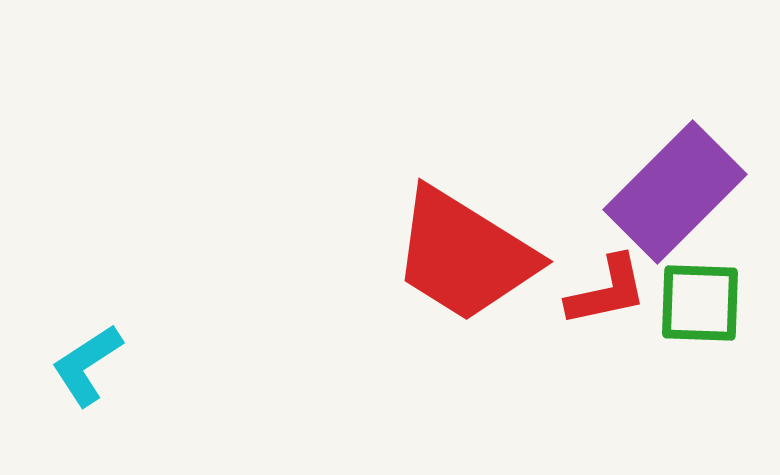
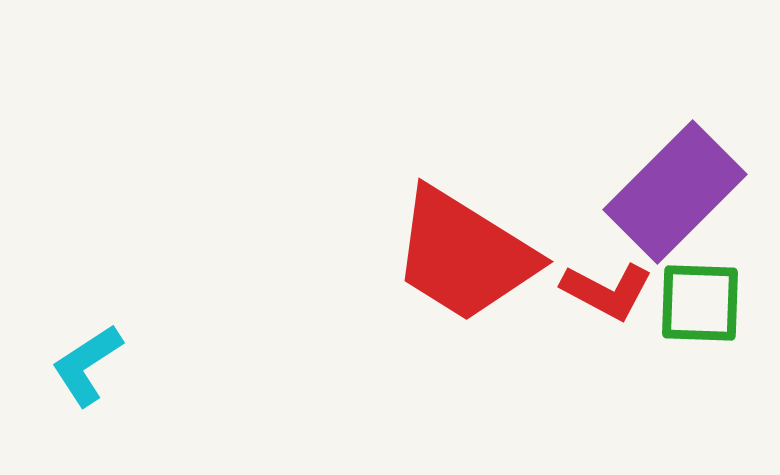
red L-shape: rotated 40 degrees clockwise
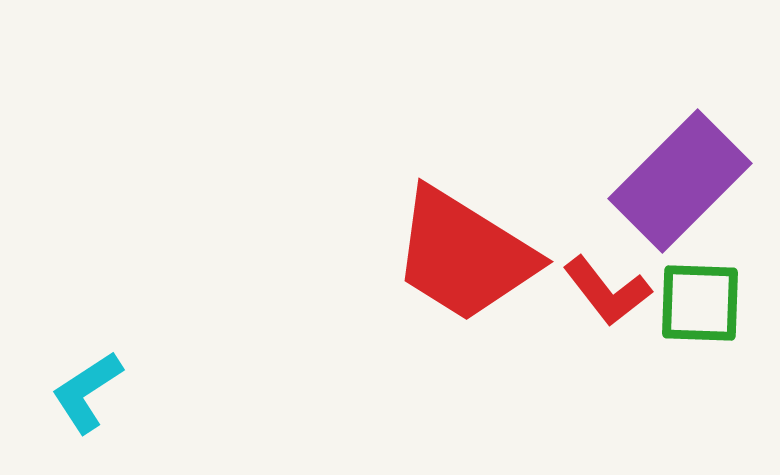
purple rectangle: moved 5 px right, 11 px up
red L-shape: rotated 24 degrees clockwise
cyan L-shape: moved 27 px down
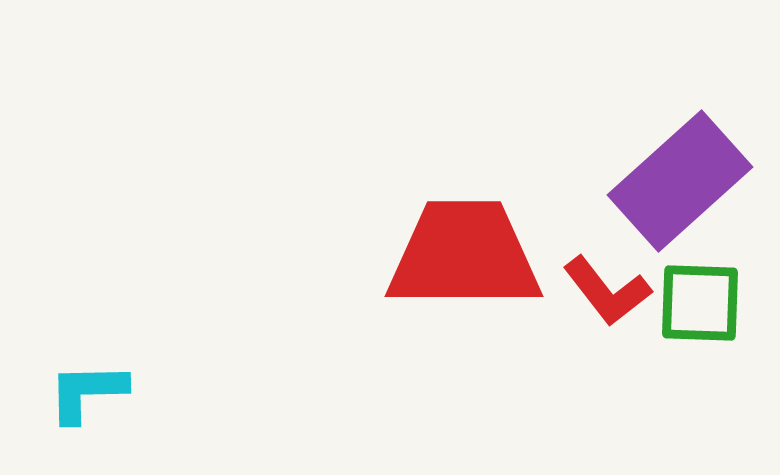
purple rectangle: rotated 3 degrees clockwise
red trapezoid: rotated 148 degrees clockwise
cyan L-shape: rotated 32 degrees clockwise
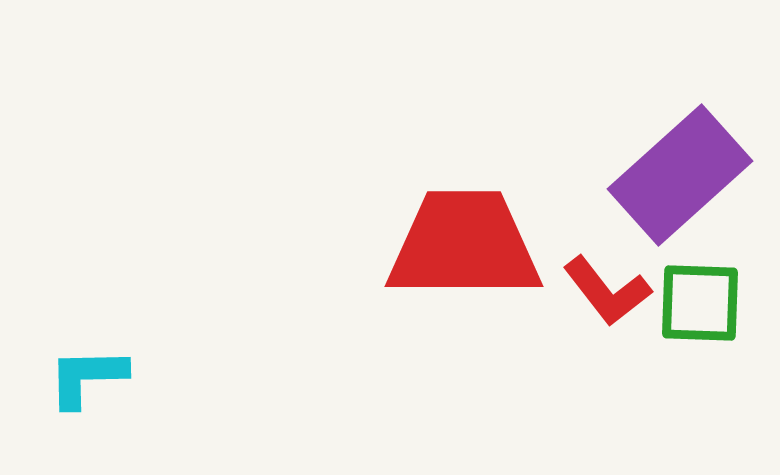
purple rectangle: moved 6 px up
red trapezoid: moved 10 px up
cyan L-shape: moved 15 px up
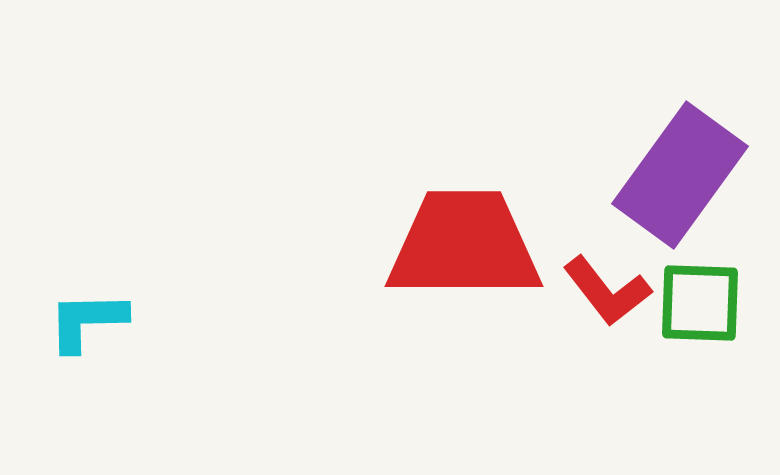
purple rectangle: rotated 12 degrees counterclockwise
cyan L-shape: moved 56 px up
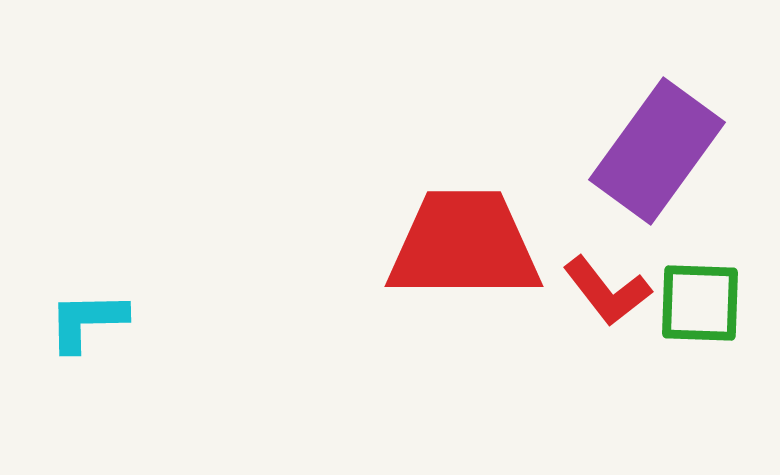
purple rectangle: moved 23 px left, 24 px up
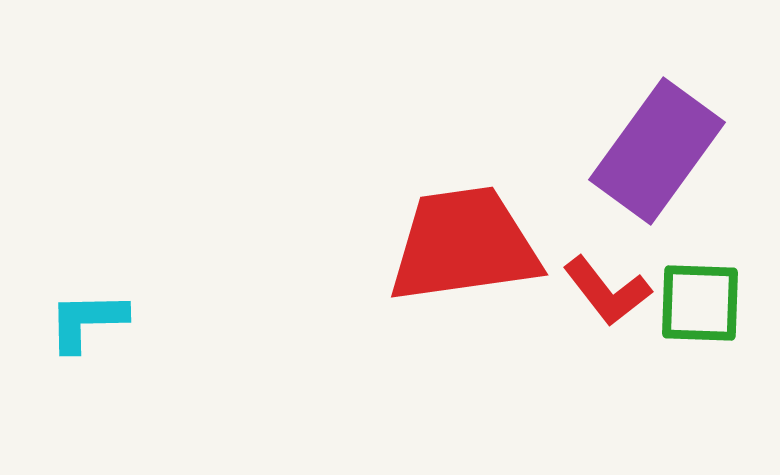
red trapezoid: rotated 8 degrees counterclockwise
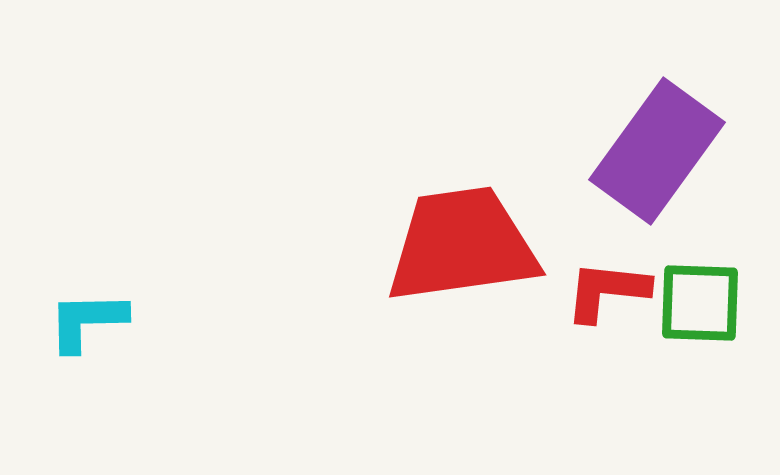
red trapezoid: moved 2 px left
red L-shape: rotated 134 degrees clockwise
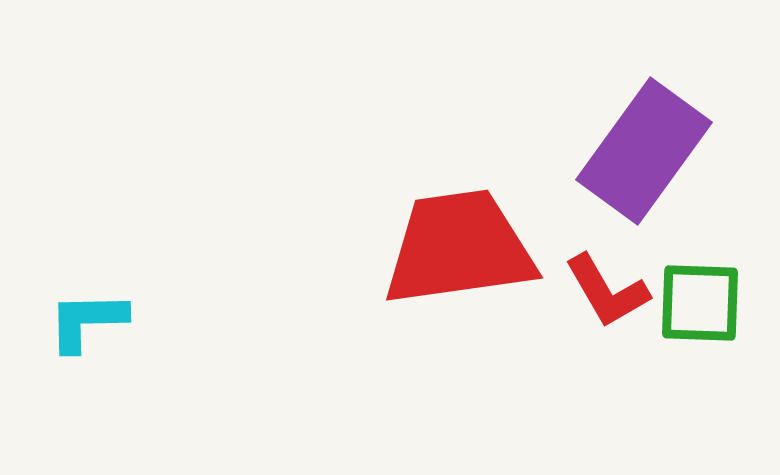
purple rectangle: moved 13 px left
red trapezoid: moved 3 px left, 3 px down
red L-shape: rotated 126 degrees counterclockwise
